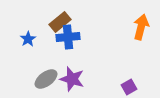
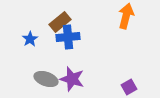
orange arrow: moved 15 px left, 11 px up
blue star: moved 2 px right
gray ellipse: rotated 55 degrees clockwise
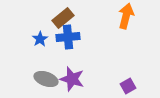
brown rectangle: moved 3 px right, 4 px up
blue star: moved 10 px right
purple square: moved 1 px left, 1 px up
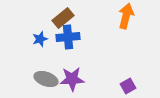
blue star: rotated 14 degrees clockwise
purple star: rotated 20 degrees counterclockwise
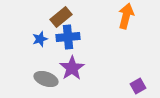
brown rectangle: moved 2 px left, 1 px up
purple star: moved 11 px up; rotated 30 degrees counterclockwise
purple square: moved 10 px right
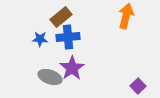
blue star: rotated 21 degrees clockwise
gray ellipse: moved 4 px right, 2 px up
purple square: rotated 14 degrees counterclockwise
